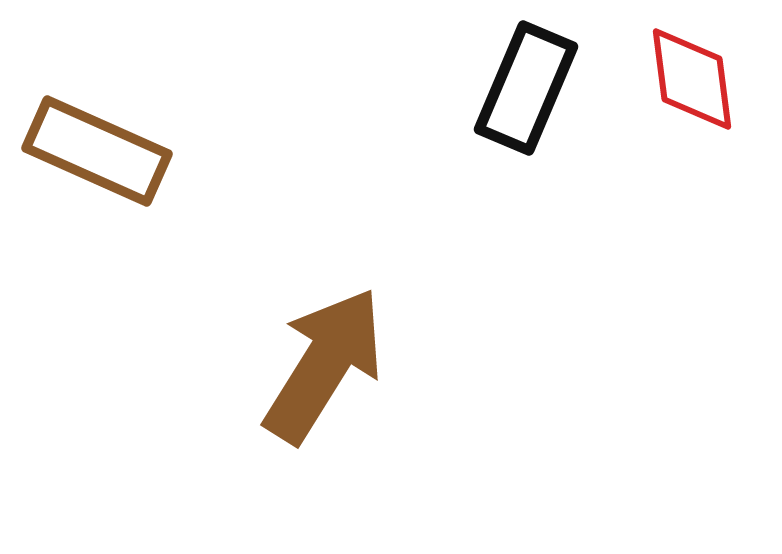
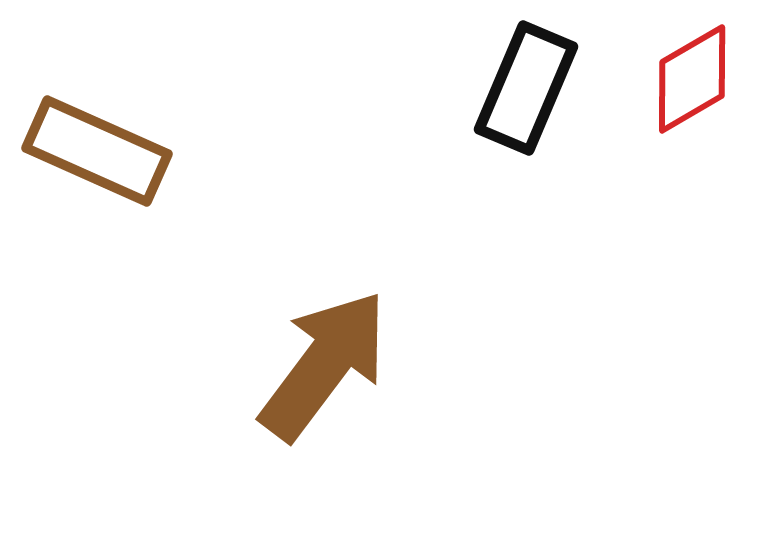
red diamond: rotated 67 degrees clockwise
brown arrow: rotated 5 degrees clockwise
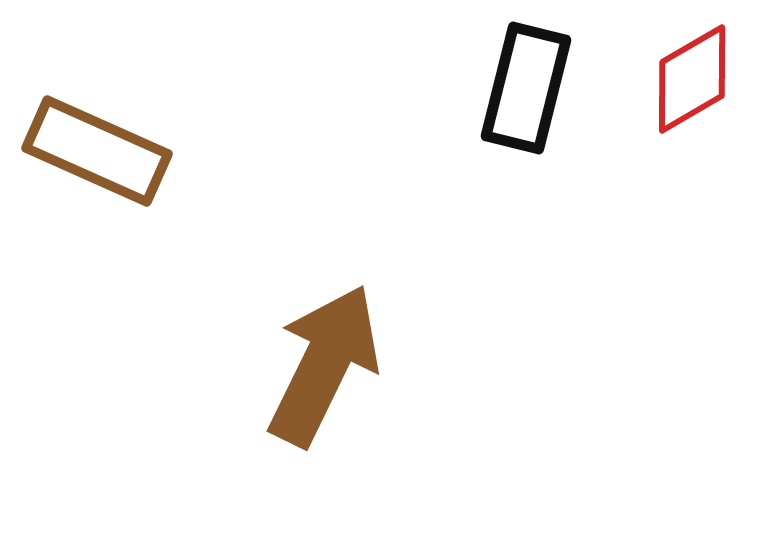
black rectangle: rotated 9 degrees counterclockwise
brown arrow: rotated 11 degrees counterclockwise
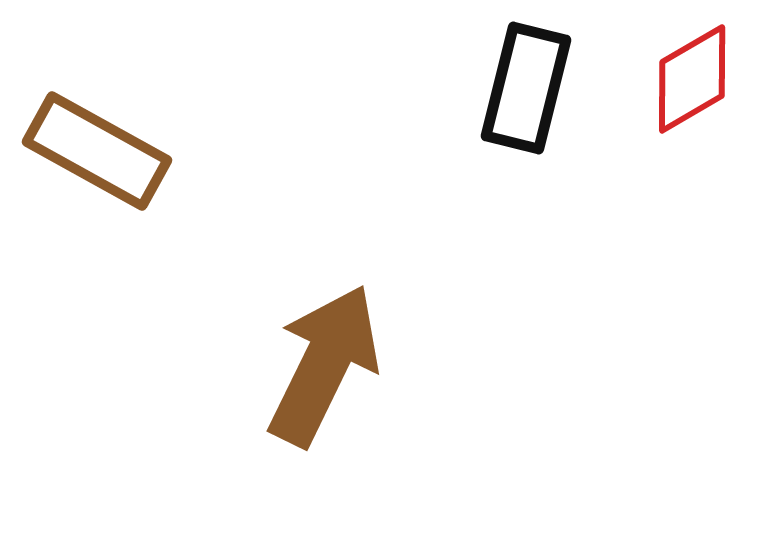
brown rectangle: rotated 5 degrees clockwise
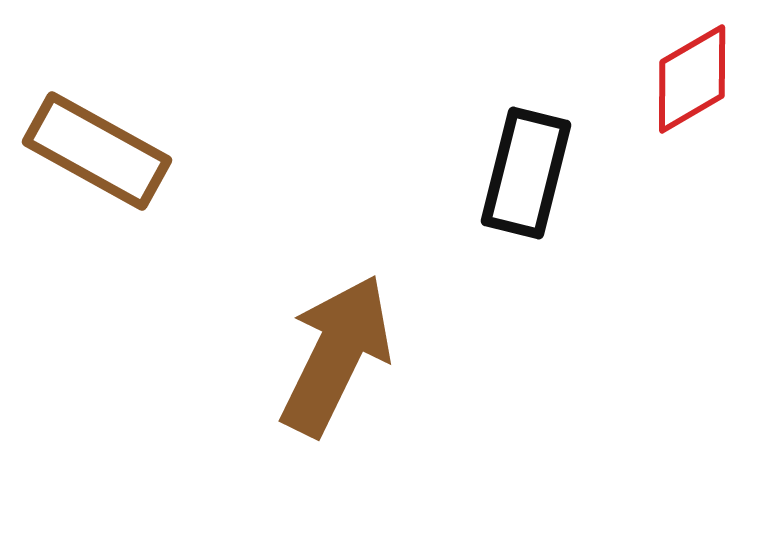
black rectangle: moved 85 px down
brown arrow: moved 12 px right, 10 px up
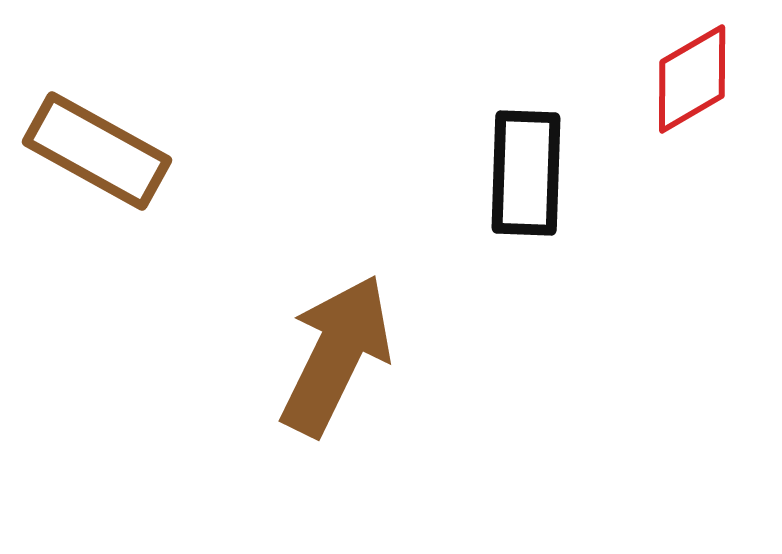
black rectangle: rotated 12 degrees counterclockwise
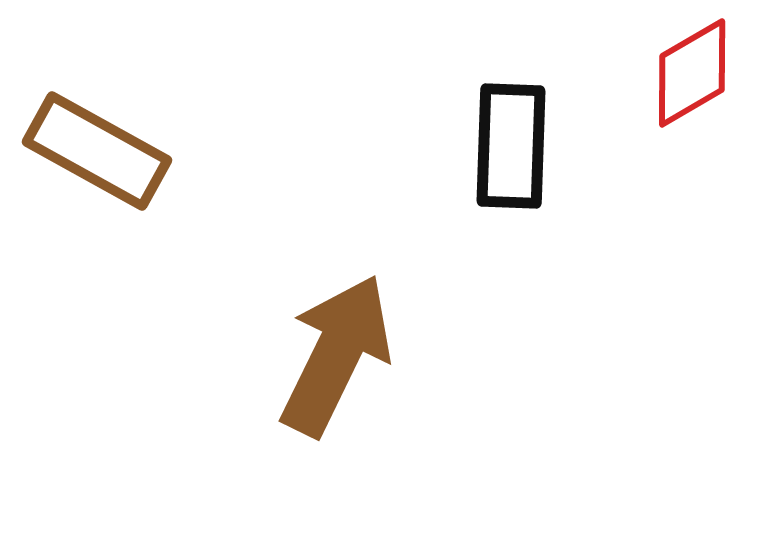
red diamond: moved 6 px up
black rectangle: moved 15 px left, 27 px up
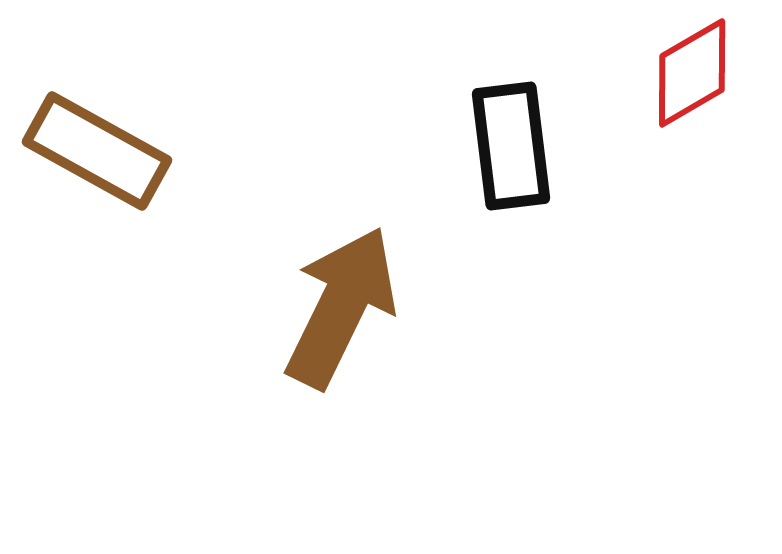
black rectangle: rotated 9 degrees counterclockwise
brown arrow: moved 5 px right, 48 px up
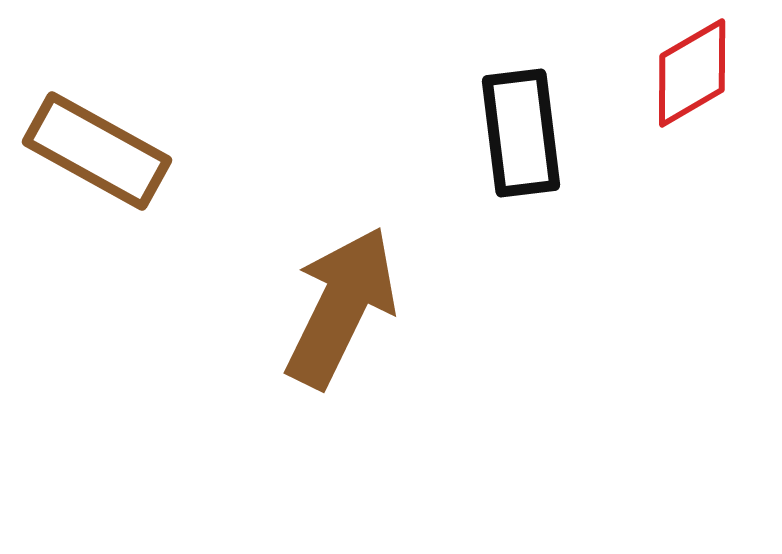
black rectangle: moved 10 px right, 13 px up
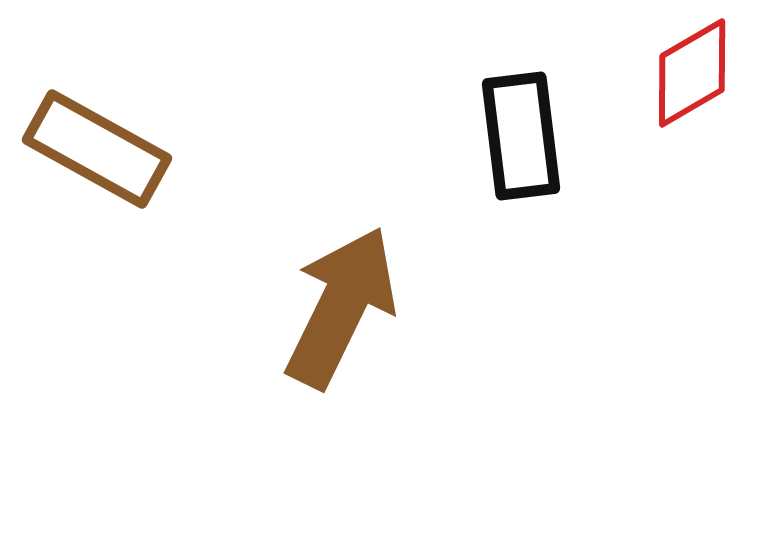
black rectangle: moved 3 px down
brown rectangle: moved 2 px up
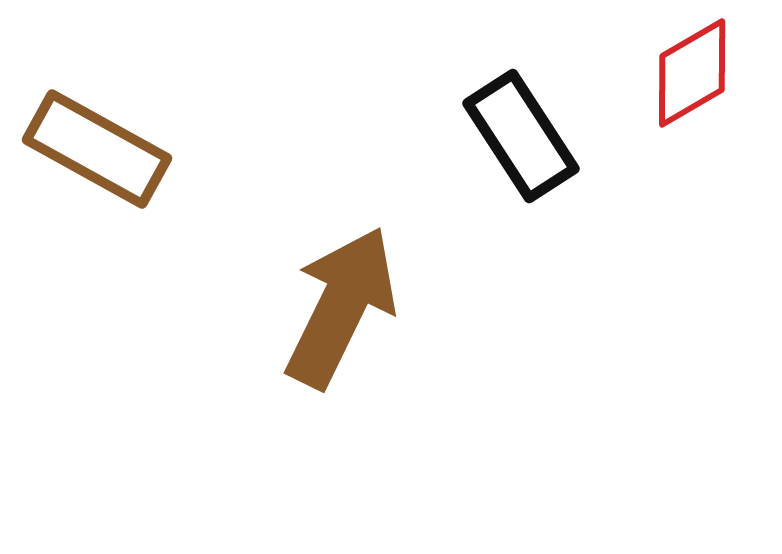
black rectangle: rotated 26 degrees counterclockwise
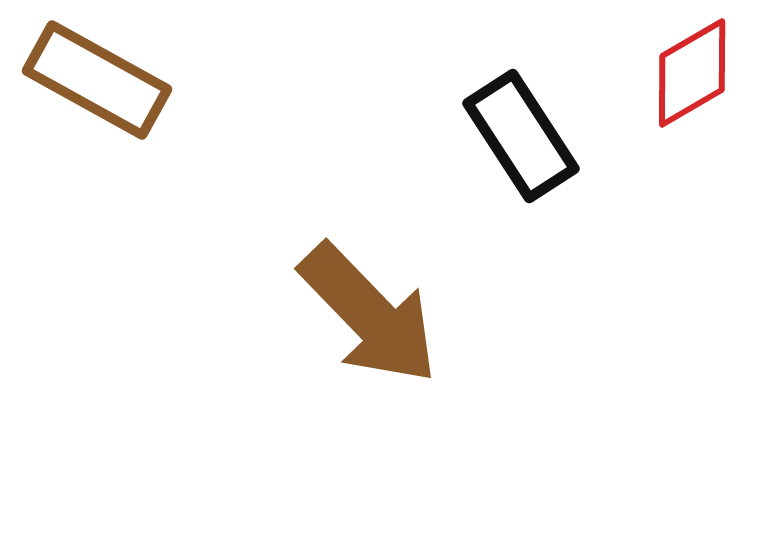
brown rectangle: moved 69 px up
brown arrow: moved 28 px right, 7 px down; rotated 110 degrees clockwise
